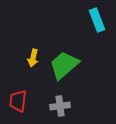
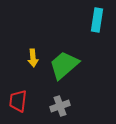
cyan rectangle: rotated 30 degrees clockwise
yellow arrow: rotated 18 degrees counterclockwise
gray cross: rotated 12 degrees counterclockwise
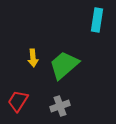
red trapezoid: rotated 25 degrees clockwise
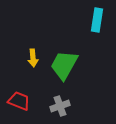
green trapezoid: rotated 20 degrees counterclockwise
red trapezoid: moved 1 px right; rotated 80 degrees clockwise
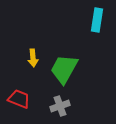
green trapezoid: moved 4 px down
red trapezoid: moved 2 px up
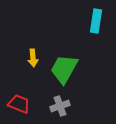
cyan rectangle: moved 1 px left, 1 px down
red trapezoid: moved 5 px down
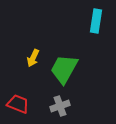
yellow arrow: rotated 30 degrees clockwise
red trapezoid: moved 1 px left
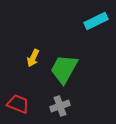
cyan rectangle: rotated 55 degrees clockwise
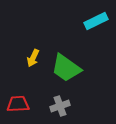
green trapezoid: moved 2 px right, 1 px up; rotated 84 degrees counterclockwise
red trapezoid: rotated 25 degrees counterclockwise
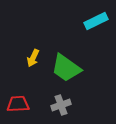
gray cross: moved 1 px right, 1 px up
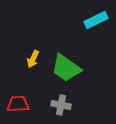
cyan rectangle: moved 1 px up
yellow arrow: moved 1 px down
gray cross: rotated 30 degrees clockwise
